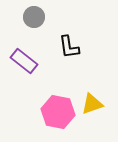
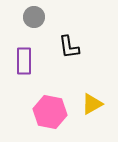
purple rectangle: rotated 52 degrees clockwise
yellow triangle: rotated 10 degrees counterclockwise
pink hexagon: moved 8 px left
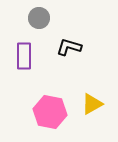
gray circle: moved 5 px right, 1 px down
black L-shape: rotated 115 degrees clockwise
purple rectangle: moved 5 px up
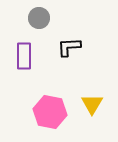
black L-shape: rotated 20 degrees counterclockwise
yellow triangle: rotated 30 degrees counterclockwise
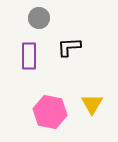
purple rectangle: moved 5 px right
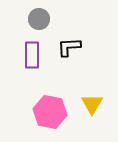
gray circle: moved 1 px down
purple rectangle: moved 3 px right, 1 px up
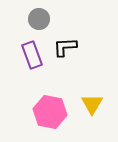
black L-shape: moved 4 px left
purple rectangle: rotated 20 degrees counterclockwise
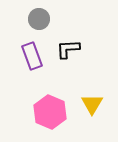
black L-shape: moved 3 px right, 2 px down
purple rectangle: moved 1 px down
pink hexagon: rotated 12 degrees clockwise
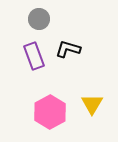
black L-shape: rotated 20 degrees clockwise
purple rectangle: moved 2 px right
pink hexagon: rotated 8 degrees clockwise
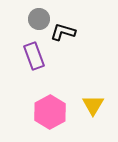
black L-shape: moved 5 px left, 17 px up
yellow triangle: moved 1 px right, 1 px down
